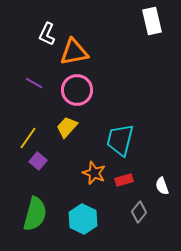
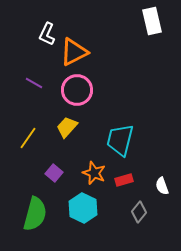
orange triangle: rotated 16 degrees counterclockwise
purple square: moved 16 px right, 12 px down
cyan hexagon: moved 11 px up
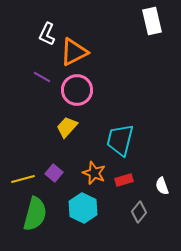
purple line: moved 8 px right, 6 px up
yellow line: moved 5 px left, 41 px down; rotated 40 degrees clockwise
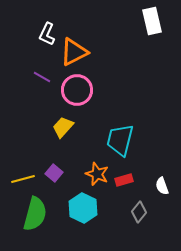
yellow trapezoid: moved 4 px left
orange star: moved 3 px right, 1 px down
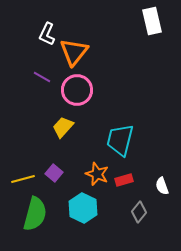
orange triangle: rotated 24 degrees counterclockwise
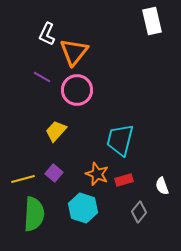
yellow trapezoid: moved 7 px left, 4 px down
cyan hexagon: rotated 8 degrees counterclockwise
green semicircle: moved 1 px left; rotated 12 degrees counterclockwise
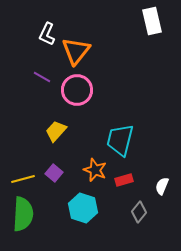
orange triangle: moved 2 px right, 1 px up
orange star: moved 2 px left, 4 px up
white semicircle: rotated 42 degrees clockwise
green semicircle: moved 11 px left
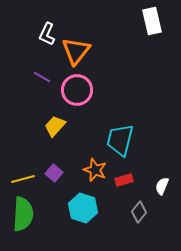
yellow trapezoid: moved 1 px left, 5 px up
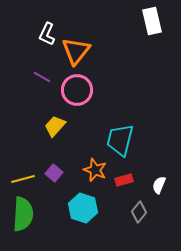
white semicircle: moved 3 px left, 1 px up
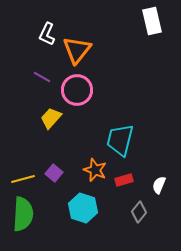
orange triangle: moved 1 px right, 1 px up
yellow trapezoid: moved 4 px left, 8 px up
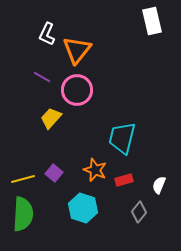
cyan trapezoid: moved 2 px right, 2 px up
